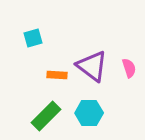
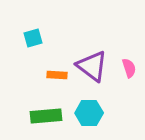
green rectangle: rotated 40 degrees clockwise
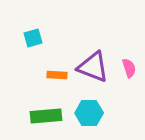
purple triangle: moved 1 px right, 1 px down; rotated 16 degrees counterclockwise
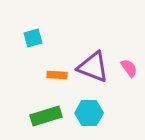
pink semicircle: rotated 18 degrees counterclockwise
green rectangle: rotated 12 degrees counterclockwise
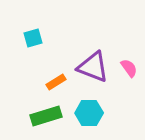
orange rectangle: moved 1 px left, 7 px down; rotated 36 degrees counterclockwise
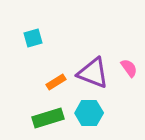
purple triangle: moved 6 px down
green rectangle: moved 2 px right, 2 px down
